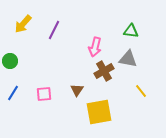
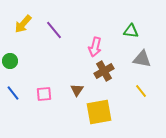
purple line: rotated 66 degrees counterclockwise
gray triangle: moved 14 px right
blue line: rotated 70 degrees counterclockwise
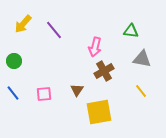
green circle: moved 4 px right
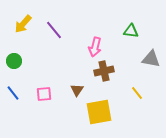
gray triangle: moved 9 px right
brown cross: rotated 18 degrees clockwise
yellow line: moved 4 px left, 2 px down
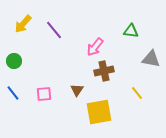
pink arrow: rotated 24 degrees clockwise
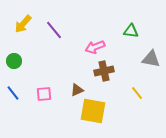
pink arrow: rotated 30 degrees clockwise
brown triangle: rotated 32 degrees clockwise
yellow square: moved 6 px left, 1 px up; rotated 20 degrees clockwise
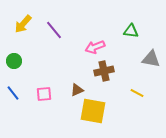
yellow line: rotated 24 degrees counterclockwise
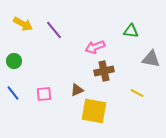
yellow arrow: rotated 102 degrees counterclockwise
yellow square: moved 1 px right
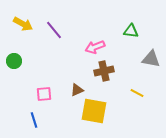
blue line: moved 21 px right, 27 px down; rotated 21 degrees clockwise
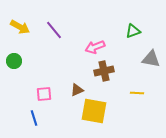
yellow arrow: moved 3 px left, 3 px down
green triangle: moved 2 px right; rotated 28 degrees counterclockwise
yellow line: rotated 24 degrees counterclockwise
blue line: moved 2 px up
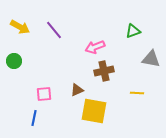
blue line: rotated 28 degrees clockwise
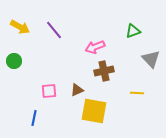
gray triangle: rotated 36 degrees clockwise
pink square: moved 5 px right, 3 px up
